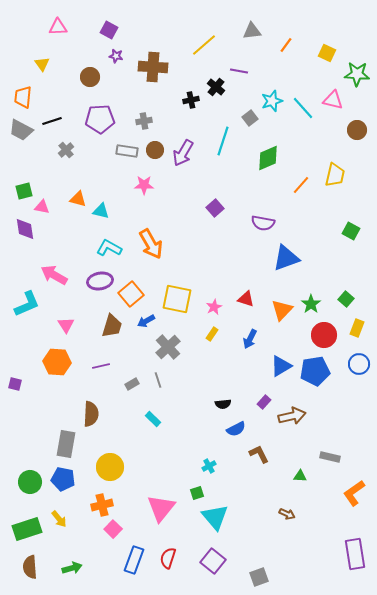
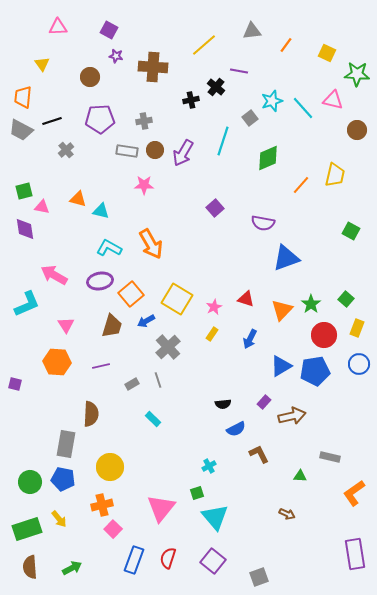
yellow square at (177, 299): rotated 20 degrees clockwise
green arrow at (72, 568): rotated 12 degrees counterclockwise
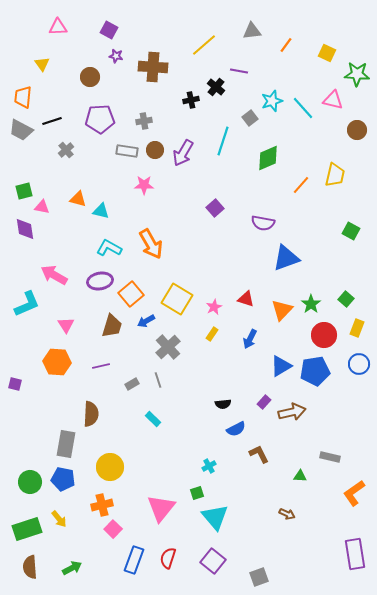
brown arrow at (292, 416): moved 4 px up
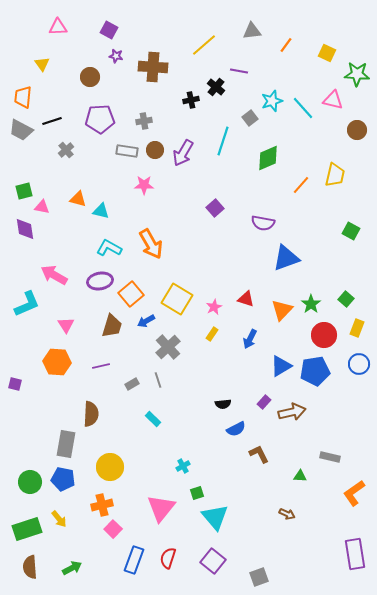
cyan cross at (209, 466): moved 26 px left
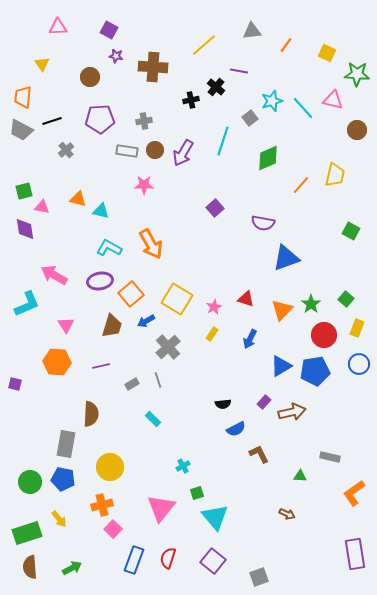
green rectangle at (27, 529): moved 4 px down
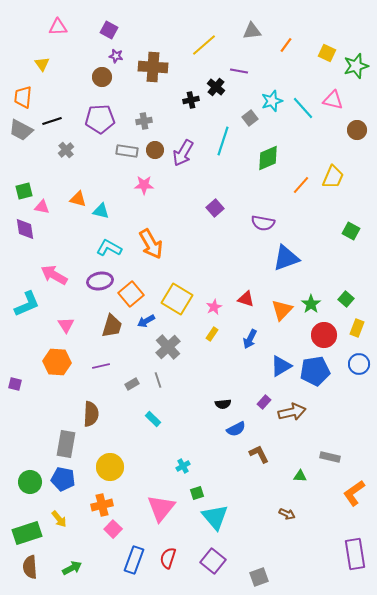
green star at (357, 74): moved 1 px left, 8 px up; rotated 20 degrees counterclockwise
brown circle at (90, 77): moved 12 px right
yellow trapezoid at (335, 175): moved 2 px left, 2 px down; rotated 10 degrees clockwise
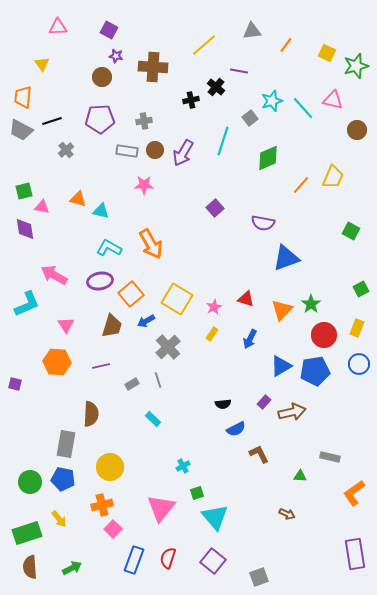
green square at (346, 299): moved 15 px right, 10 px up; rotated 21 degrees clockwise
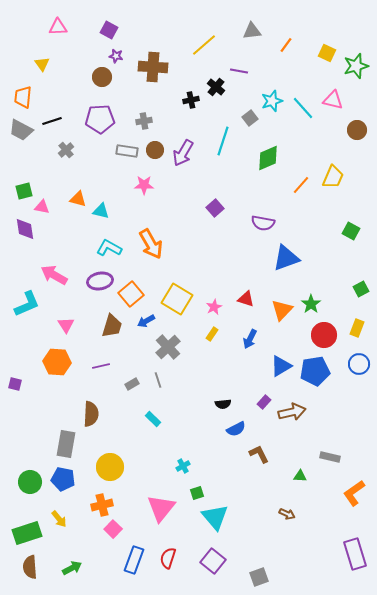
purple rectangle at (355, 554): rotated 8 degrees counterclockwise
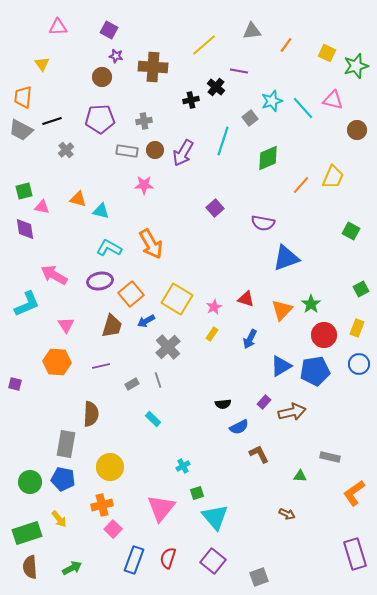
blue semicircle at (236, 429): moved 3 px right, 2 px up
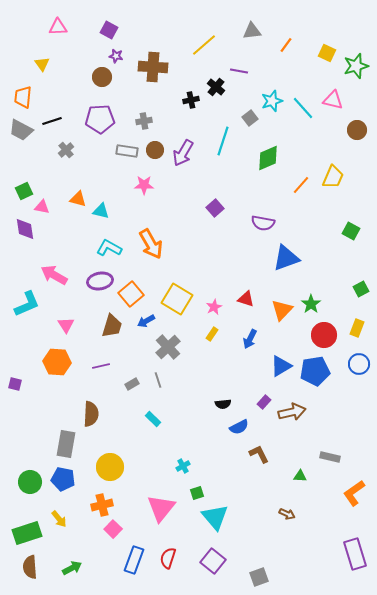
green square at (24, 191): rotated 12 degrees counterclockwise
